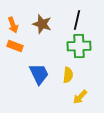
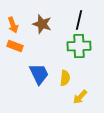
black line: moved 2 px right
yellow semicircle: moved 3 px left, 3 px down
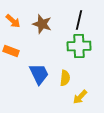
orange arrow: moved 4 px up; rotated 28 degrees counterclockwise
orange rectangle: moved 4 px left, 5 px down
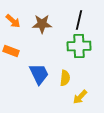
brown star: rotated 18 degrees counterclockwise
